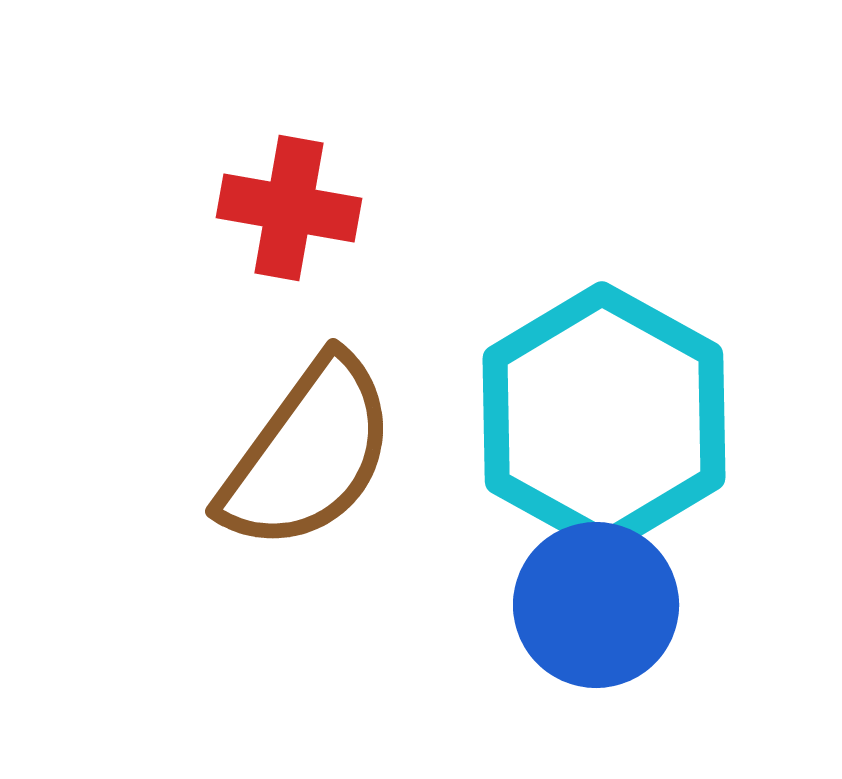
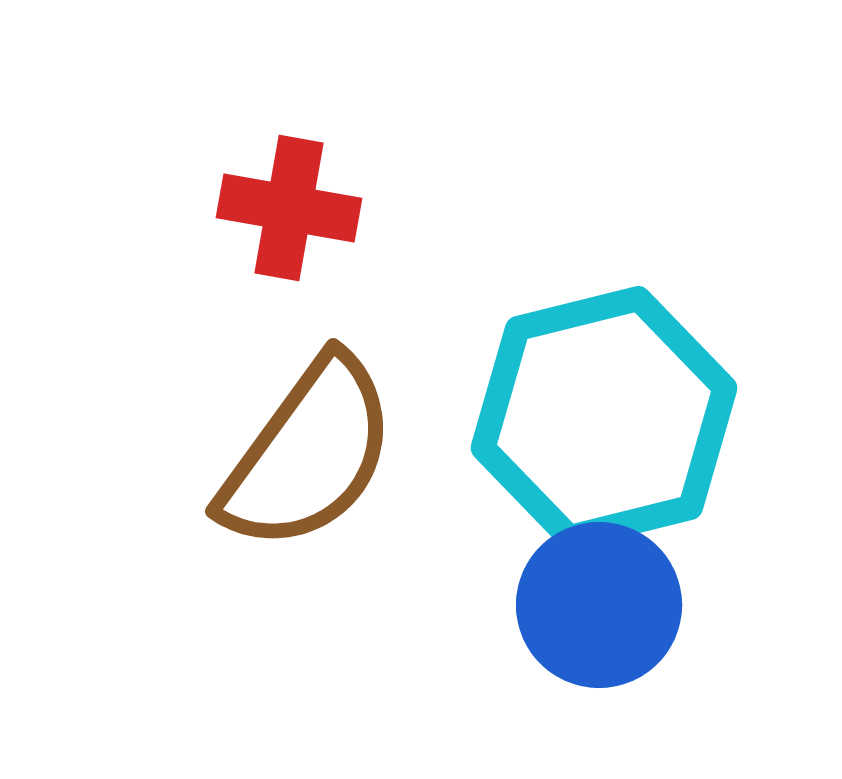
cyan hexagon: rotated 17 degrees clockwise
blue circle: moved 3 px right
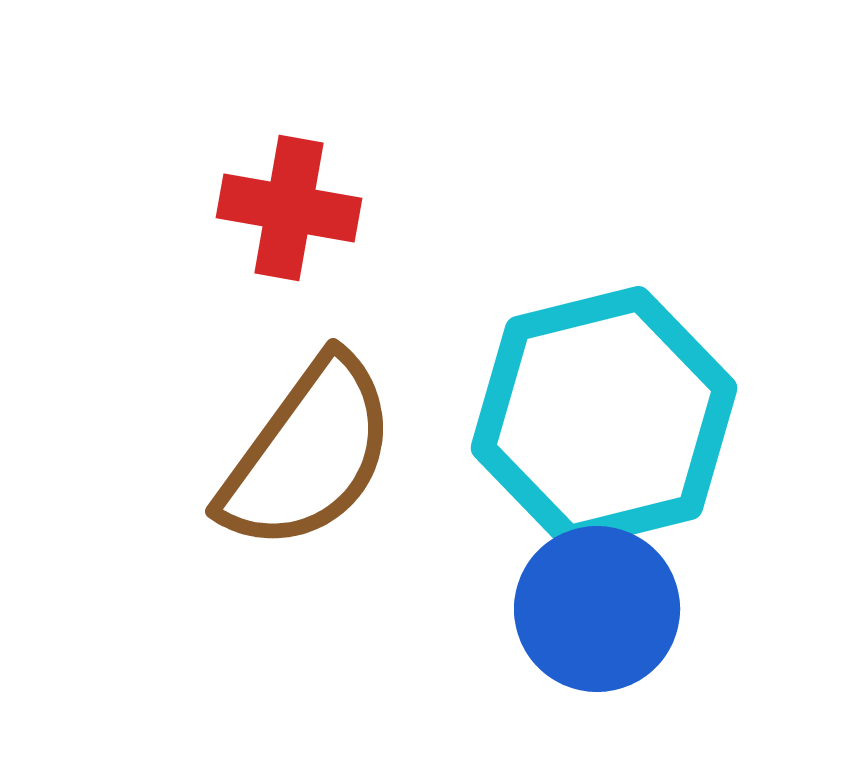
blue circle: moved 2 px left, 4 px down
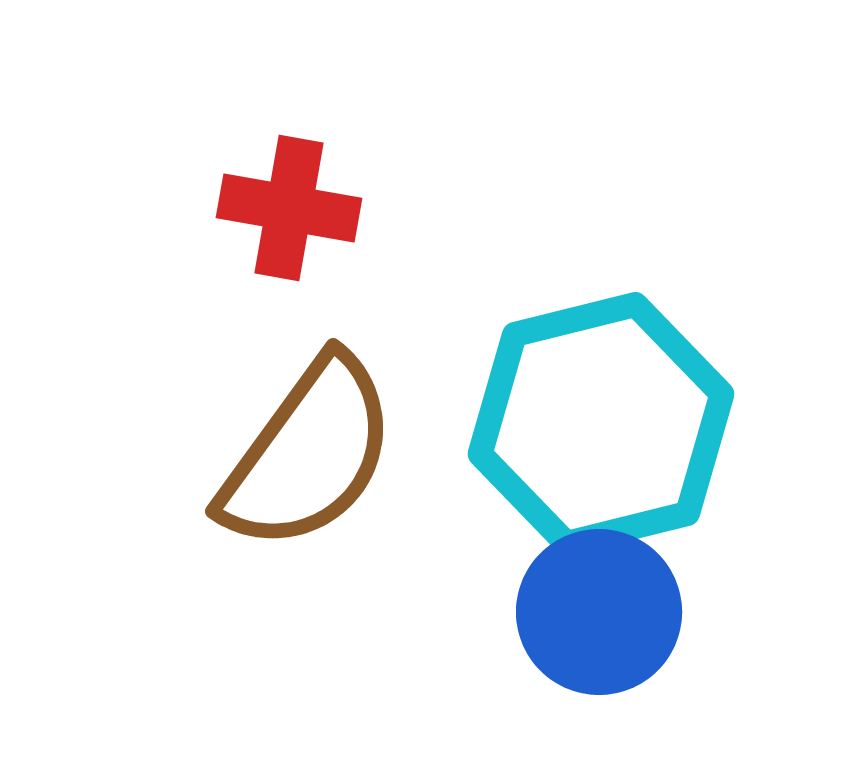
cyan hexagon: moved 3 px left, 6 px down
blue circle: moved 2 px right, 3 px down
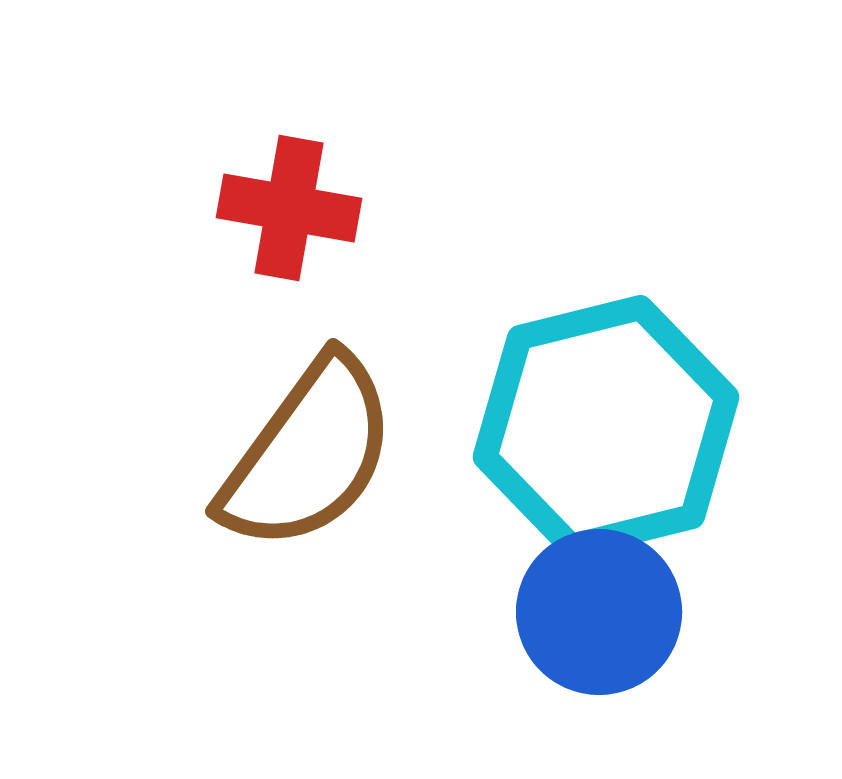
cyan hexagon: moved 5 px right, 3 px down
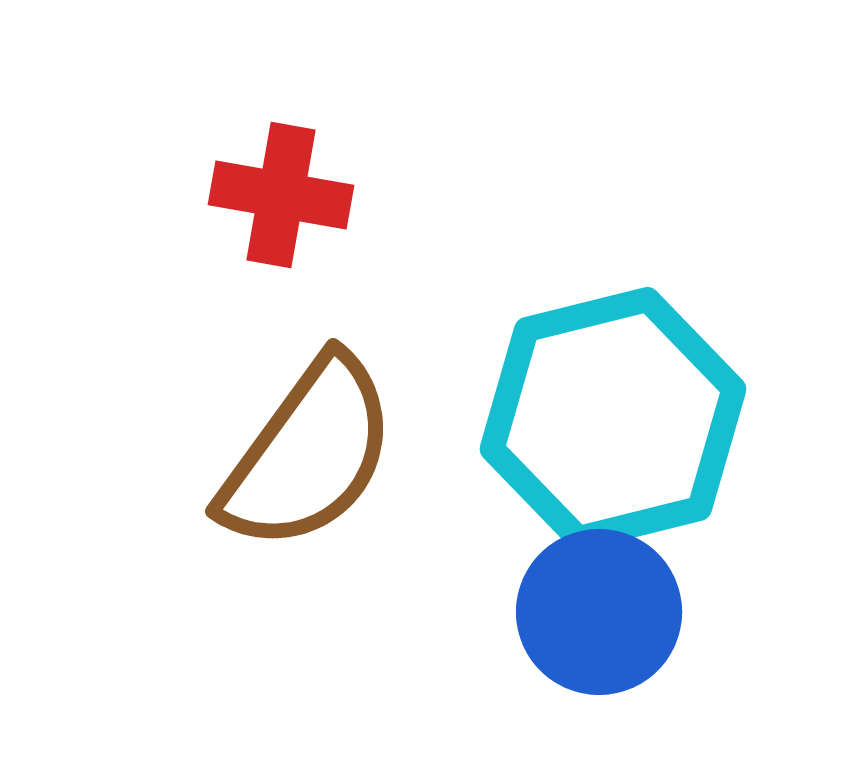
red cross: moved 8 px left, 13 px up
cyan hexagon: moved 7 px right, 8 px up
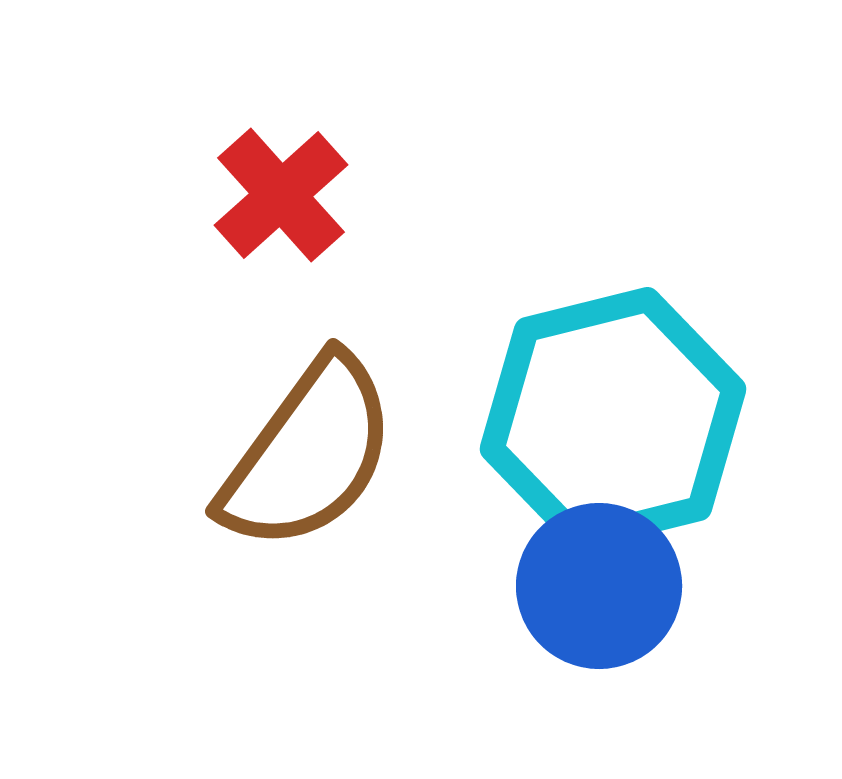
red cross: rotated 38 degrees clockwise
blue circle: moved 26 px up
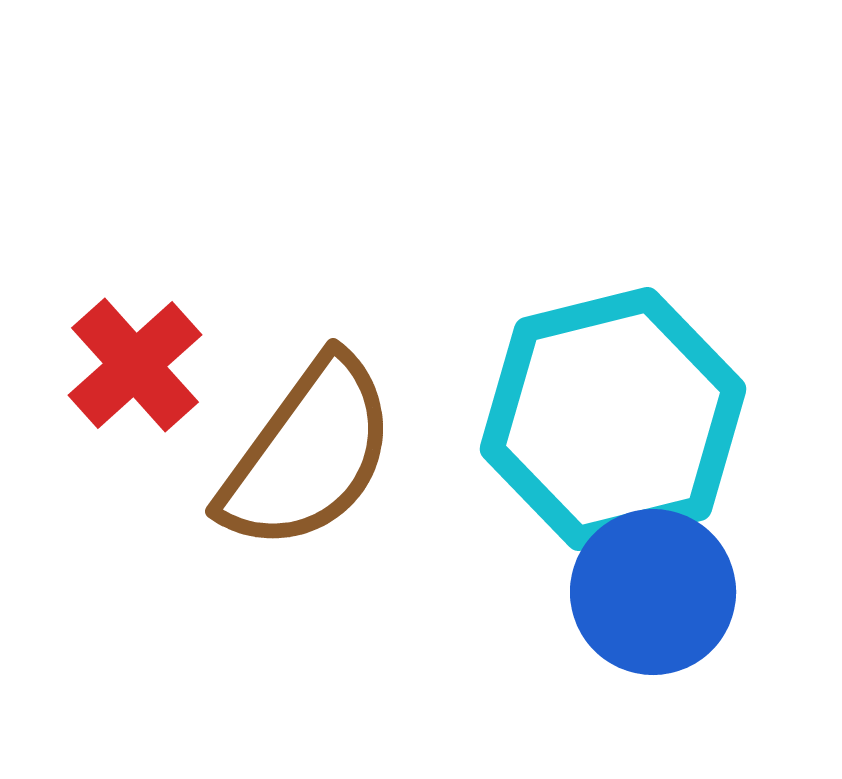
red cross: moved 146 px left, 170 px down
blue circle: moved 54 px right, 6 px down
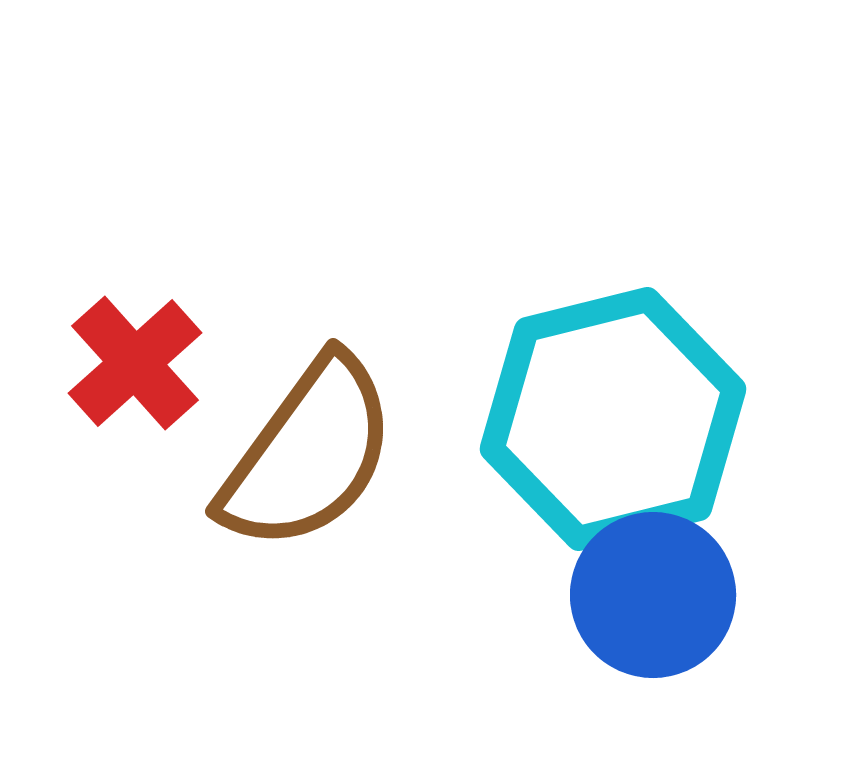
red cross: moved 2 px up
blue circle: moved 3 px down
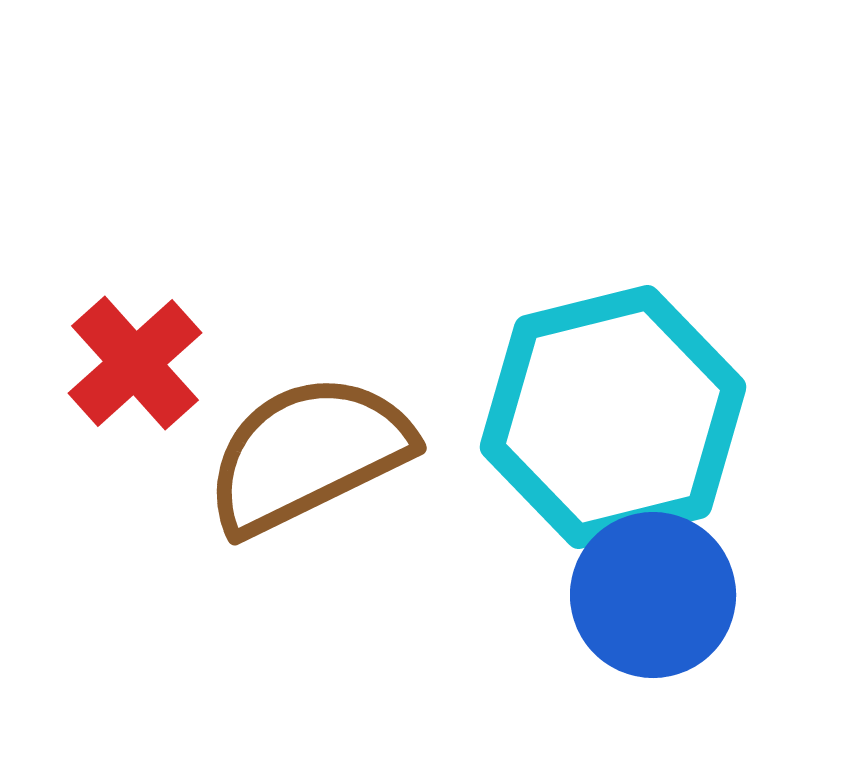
cyan hexagon: moved 2 px up
brown semicircle: rotated 152 degrees counterclockwise
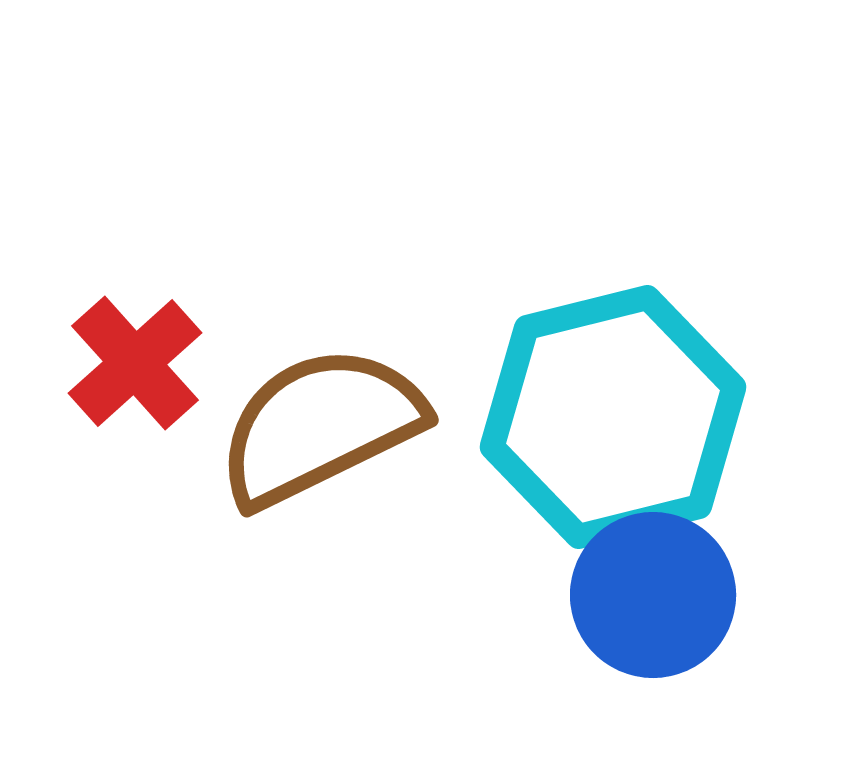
brown semicircle: moved 12 px right, 28 px up
